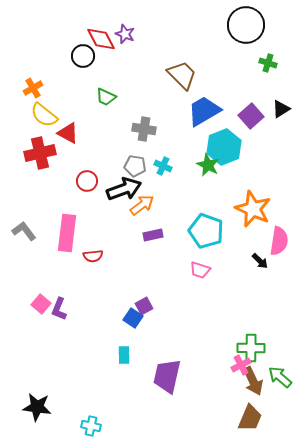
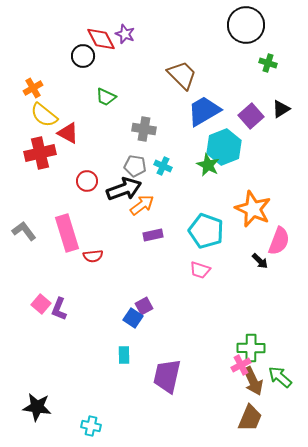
pink rectangle at (67, 233): rotated 24 degrees counterclockwise
pink semicircle at (279, 241): rotated 12 degrees clockwise
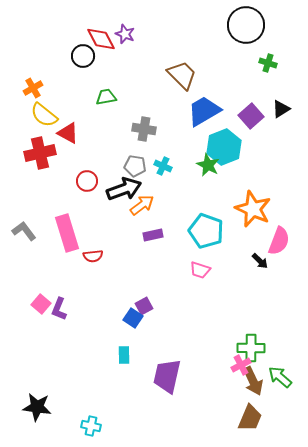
green trapezoid at (106, 97): rotated 145 degrees clockwise
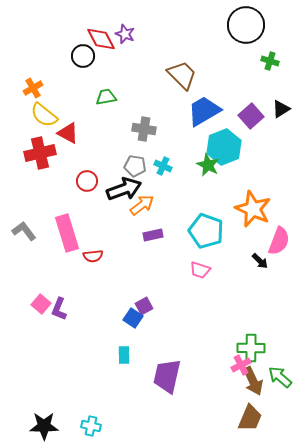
green cross at (268, 63): moved 2 px right, 2 px up
black star at (37, 407): moved 7 px right, 19 px down; rotated 8 degrees counterclockwise
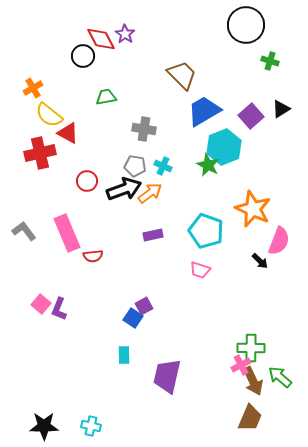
purple star at (125, 34): rotated 12 degrees clockwise
yellow semicircle at (44, 115): moved 5 px right
orange arrow at (142, 205): moved 8 px right, 12 px up
pink rectangle at (67, 233): rotated 6 degrees counterclockwise
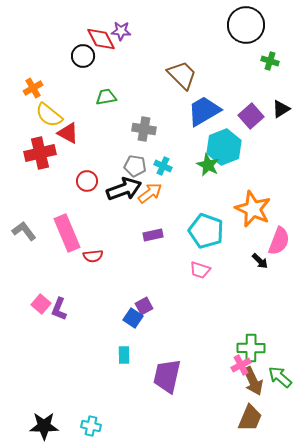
purple star at (125, 34): moved 4 px left, 3 px up; rotated 30 degrees counterclockwise
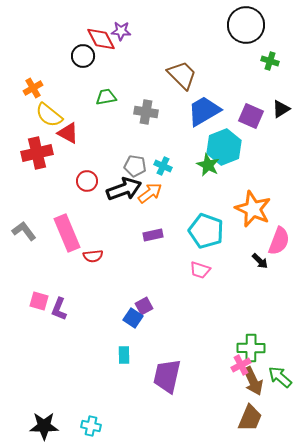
purple square at (251, 116): rotated 25 degrees counterclockwise
gray cross at (144, 129): moved 2 px right, 17 px up
red cross at (40, 153): moved 3 px left
pink square at (41, 304): moved 2 px left, 3 px up; rotated 24 degrees counterclockwise
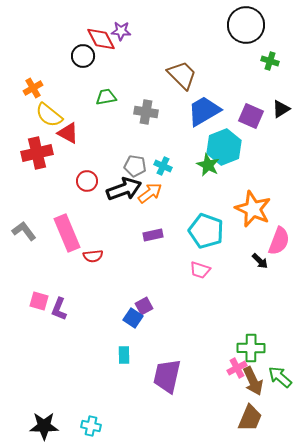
pink cross at (241, 365): moved 4 px left, 3 px down
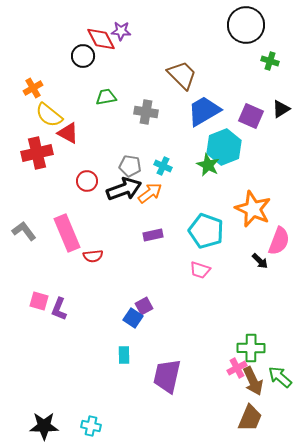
gray pentagon at (135, 166): moved 5 px left
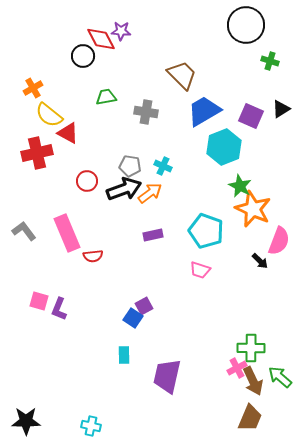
green star at (208, 165): moved 32 px right, 21 px down
black star at (44, 426): moved 18 px left, 5 px up
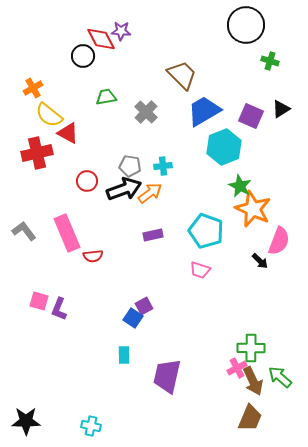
gray cross at (146, 112): rotated 35 degrees clockwise
cyan cross at (163, 166): rotated 30 degrees counterclockwise
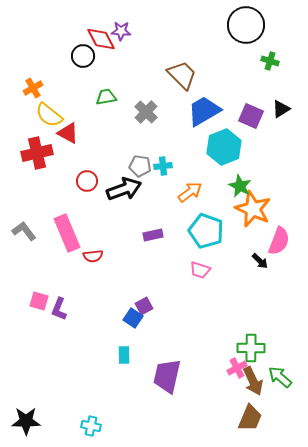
gray pentagon at (130, 166): moved 10 px right
orange arrow at (150, 193): moved 40 px right, 1 px up
